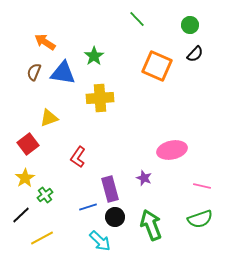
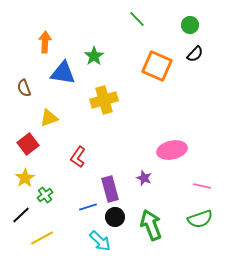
orange arrow: rotated 60 degrees clockwise
brown semicircle: moved 10 px left, 16 px down; rotated 42 degrees counterclockwise
yellow cross: moved 4 px right, 2 px down; rotated 12 degrees counterclockwise
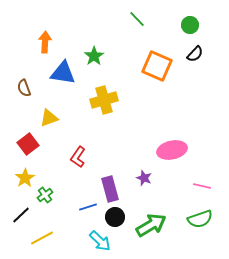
green arrow: rotated 80 degrees clockwise
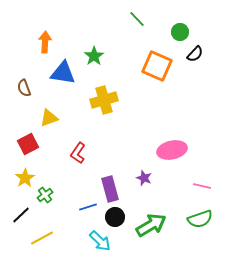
green circle: moved 10 px left, 7 px down
red square: rotated 10 degrees clockwise
red L-shape: moved 4 px up
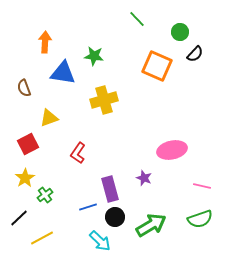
green star: rotated 30 degrees counterclockwise
black line: moved 2 px left, 3 px down
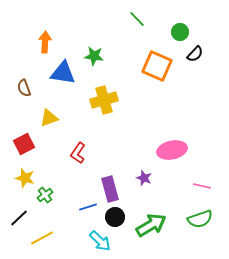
red square: moved 4 px left
yellow star: rotated 24 degrees counterclockwise
